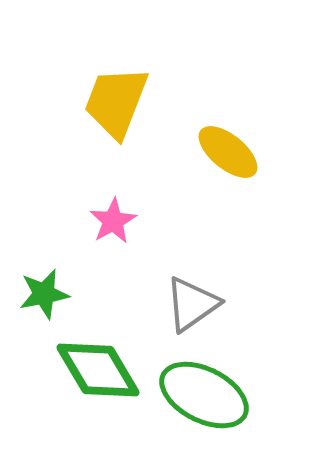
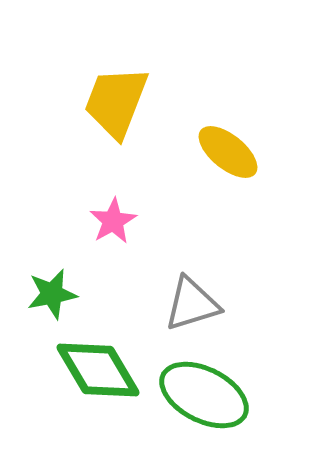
green star: moved 8 px right
gray triangle: rotated 18 degrees clockwise
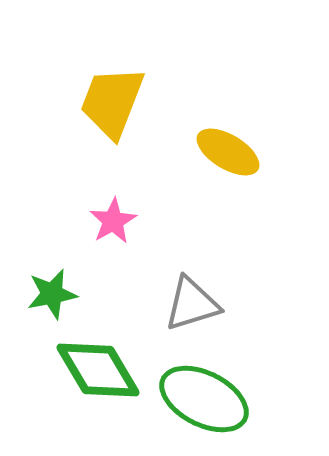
yellow trapezoid: moved 4 px left
yellow ellipse: rotated 8 degrees counterclockwise
green ellipse: moved 4 px down
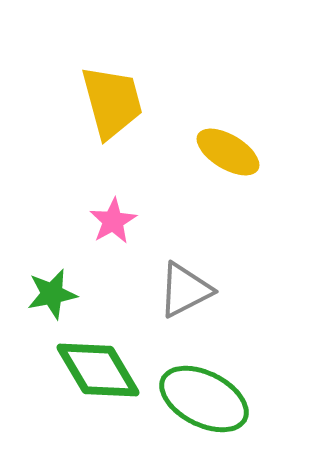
yellow trapezoid: rotated 144 degrees clockwise
gray triangle: moved 7 px left, 14 px up; rotated 10 degrees counterclockwise
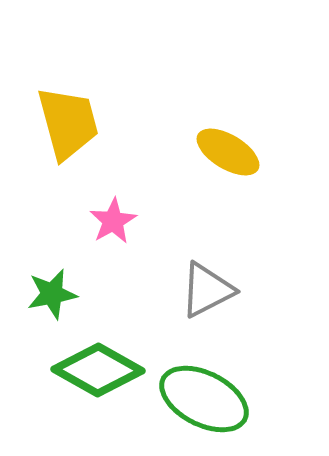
yellow trapezoid: moved 44 px left, 21 px down
gray triangle: moved 22 px right
green diamond: rotated 30 degrees counterclockwise
